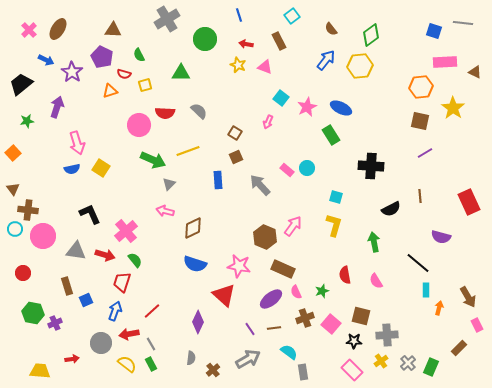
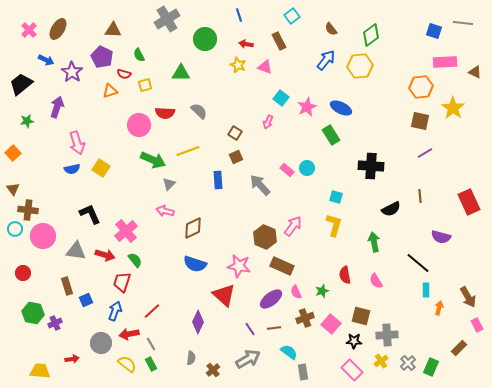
brown rectangle at (283, 269): moved 1 px left, 3 px up
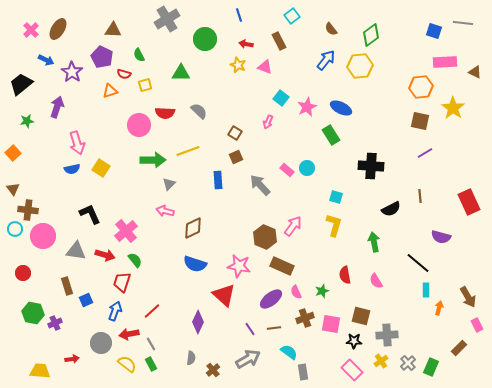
pink cross at (29, 30): moved 2 px right
green arrow at (153, 160): rotated 25 degrees counterclockwise
pink square at (331, 324): rotated 30 degrees counterclockwise
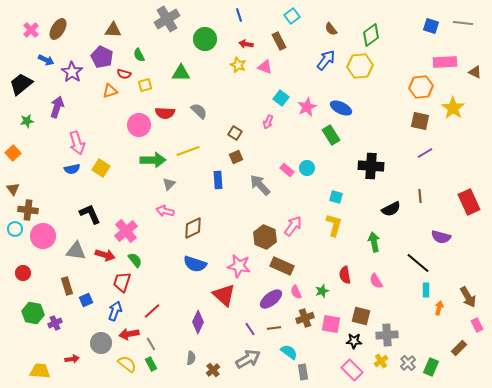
blue square at (434, 31): moved 3 px left, 5 px up
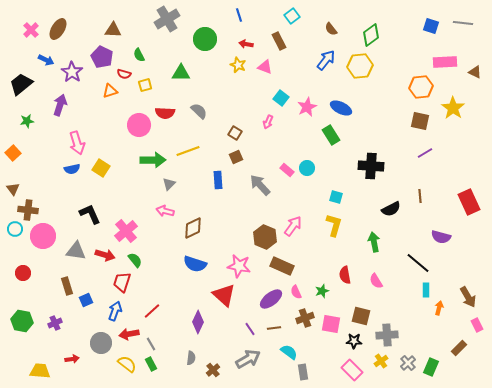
purple arrow at (57, 107): moved 3 px right, 2 px up
green hexagon at (33, 313): moved 11 px left, 8 px down
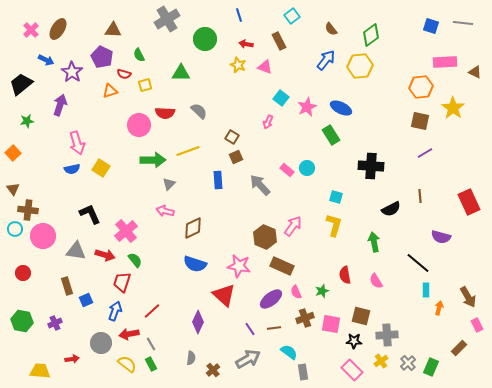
brown square at (235, 133): moved 3 px left, 4 px down
